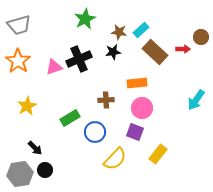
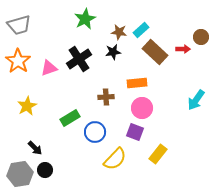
black cross: rotated 10 degrees counterclockwise
pink triangle: moved 5 px left, 1 px down
brown cross: moved 3 px up
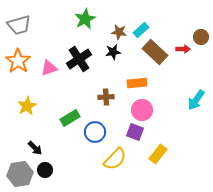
pink circle: moved 2 px down
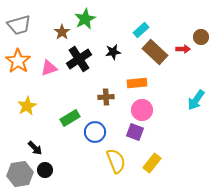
brown star: moved 57 px left; rotated 28 degrees clockwise
yellow rectangle: moved 6 px left, 9 px down
yellow semicircle: moved 1 px right, 2 px down; rotated 65 degrees counterclockwise
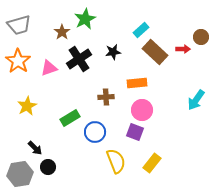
black circle: moved 3 px right, 3 px up
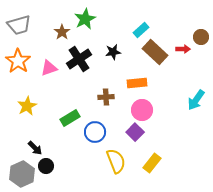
purple square: rotated 24 degrees clockwise
black circle: moved 2 px left, 1 px up
gray hexagon: moved 2 px right; rotated 15 degrees counterclockwise
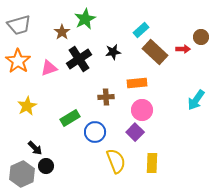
yellow rectangle: rotated 36 degrees counterclockwise
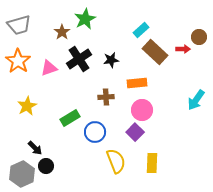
brown circle: moved 2 px left
black star: moved 2 px left, 8 px down
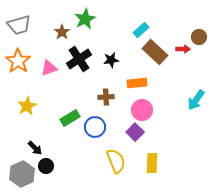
blue circle: moved 5 px up
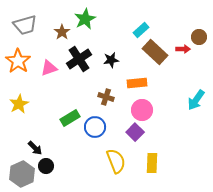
gray trapezoid: moved 6 px right
brown cross: rotated 21 degrees clockwise
yellow star: moved 8 px left, 2 px up
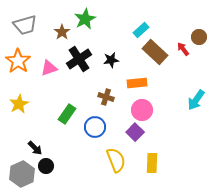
red arrow: rotated 128 degrees counterclockwise
green rectangle: moved 3 px left, 4 px up; rotated 24 degrees counterclockwise
yellow semicircle: moved 1 px up
